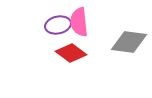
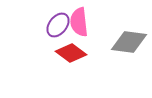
purple ellipse: rotated 40 degrees counterclockwise
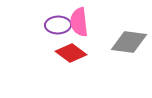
purple ellipse: rotated 50 degrees clockwise
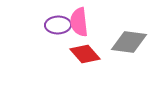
red diamond: moved 14 px right, 1 px down; rotated 12 degrees clockwise
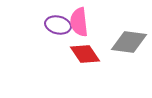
purple ellipse: rotated 15 degrees clockwise
red diamond: rotated 8 degrees clockwise
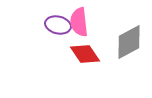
gray diamond: rotated 36 degrees counterclockwise
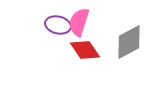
pink semicircle: rotated 24 degrees clockwise
red diamond: moved 4 px up
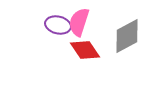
gray diamond: moved 2 px left, 6 px up
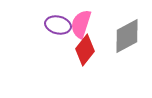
pink semicircle: moved 2 px right, 2 px down
red diamond: rotated 72 degrees clockwise
